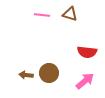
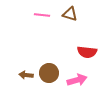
pink arrow: moved 8 px left, 1 px up; rotated 24 degrees clockwise
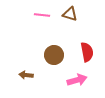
red semicircle: rotated 108 degrees counterclockwise
brown circle: moved 5 px right, 18 px up
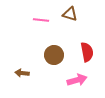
pink line: moved 1 px left, 5 px down
brown arrow: moved 4 px left, 2 px up
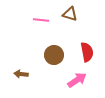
brown arrow: moved 1 px left, 1 px down
pink arrow: rotated 18 degrees counterclockwise
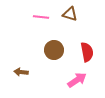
pink line: moved 3 px up
brown circle: moved 5 px up
brown arrow: moved 2 px up
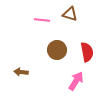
pink line: moved 1 px right, 3 px down
brown circle: moved 3 px right
pink arrow: moved 1 px left, 1 px down; rotated 24 degrees counterclockwise
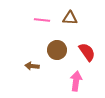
brown triangle: moved 4 px down; rotated 14 degrees counterclockwise
red semicircle: rotated 24 degrees counterclockwise
brown arrow: moved 11 px right, 6 px up
pink arrow: rotated 24 degrees counterclockwise
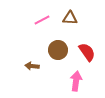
pink line: rotated 35 degrees counterclockwise
brown circle: moved 1 px right
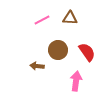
brown arrow: moved 5 px right
